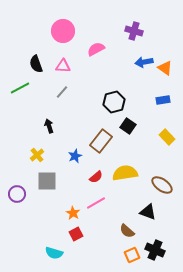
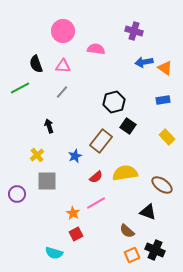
pink semicircle: rotated 36 degrees clockwise
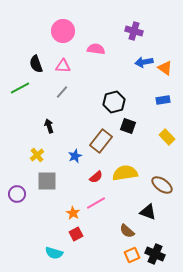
black square: rotated 14 degrees counterclockwise
black cross: moved 4 px down
